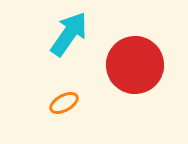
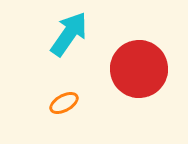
red circle: moved 4 px right, 4 px down
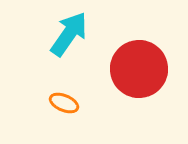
orange ellipse: rotated 52 degrees clockwise
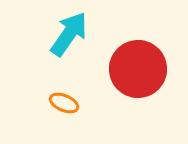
red circle: moved 1 px left
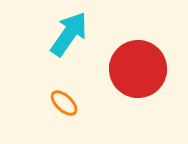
orange ellipse: rotated 20 degrees clockwise
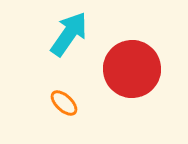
red circle: moved 6 px left
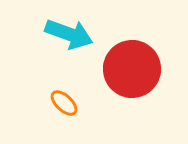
cyan arrow: rotated 75 degrees clockwise
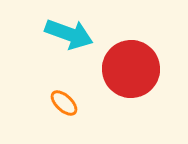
red circle: moved 1 px left
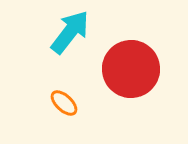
cyan arrow: moved 1 px right, 2 px up; rotated 72 degrees counterclockwise
